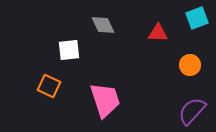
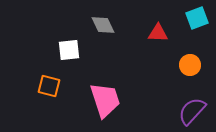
orange square: rotated 10 degrees counterclockwise
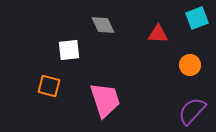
red triangle: moved 1 px down
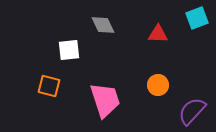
orange circle: moved 32 px left, 20 px down
